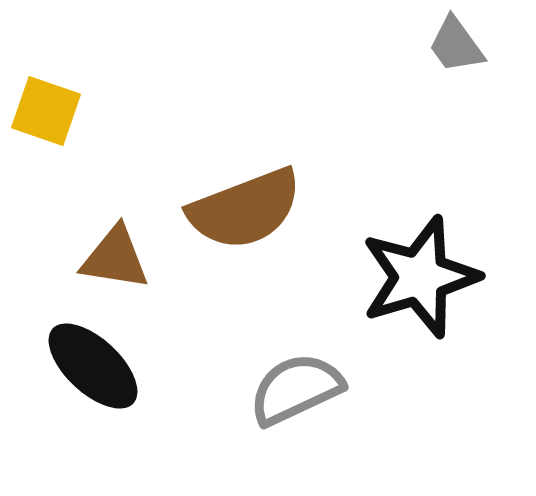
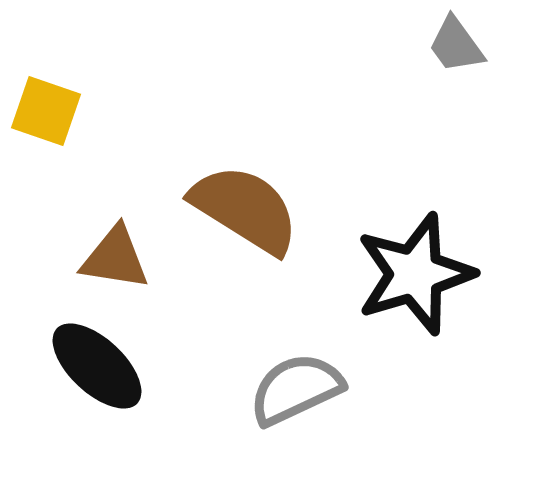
brown semicircle: rotated 127 degrees counterclockwise
black star: moved 5 px left, 3 px up
black ellipse: moved 4 px right
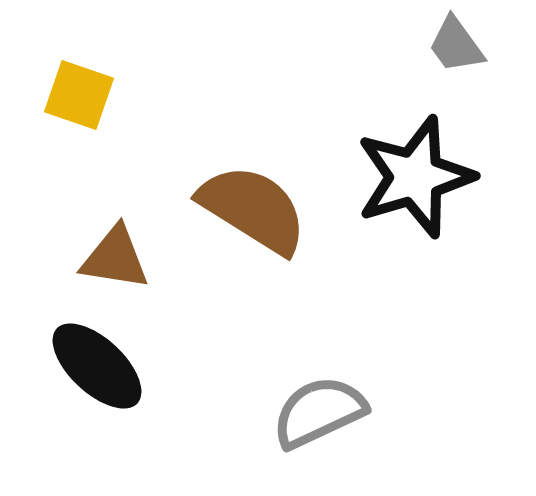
yellow square: moved 33 px right, 16 px up
brown semicircle: moved 8 px right
black star: moved 97 px up
gray semicircle: moved 23 px right, 23 px down
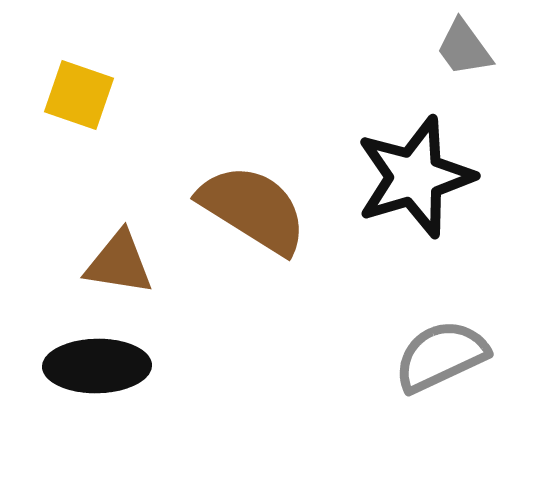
gray trapezoid: moved 8 px right, 3 px down
brown triangle: moved 4 px right, 5 px down
black ellipse: rotated 44 degrees counterclockwise
gray semicircle: moved 122 px right, 56 px up
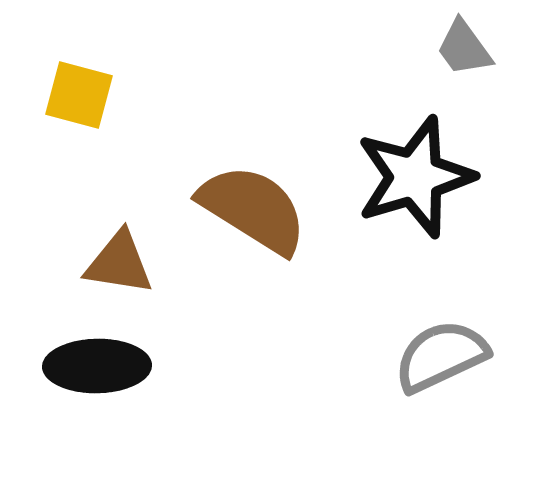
yellow square: rotated 4 degrees counterclockwise
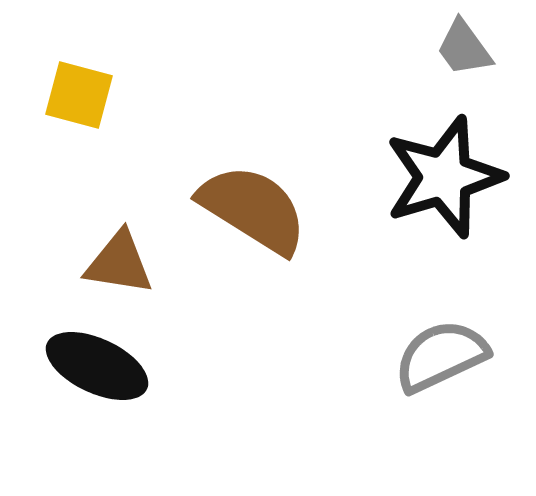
black star: moved 29 px right
black ellipse: rotated 26 degrees clockwise
